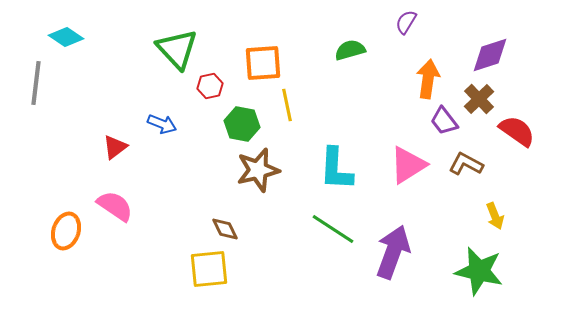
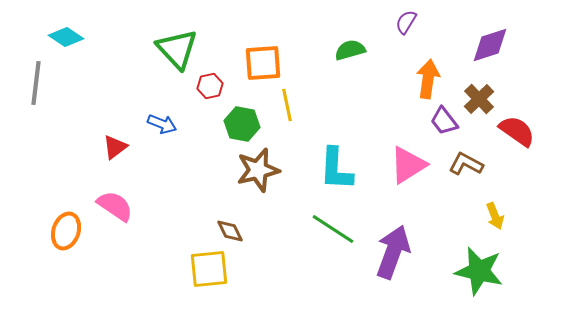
purple diamond: moved 10 px up
brown diamond: moved 5 px right, 2 px down
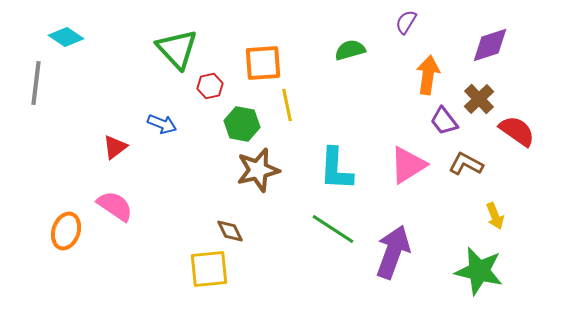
orange arrow: moved 4 px up
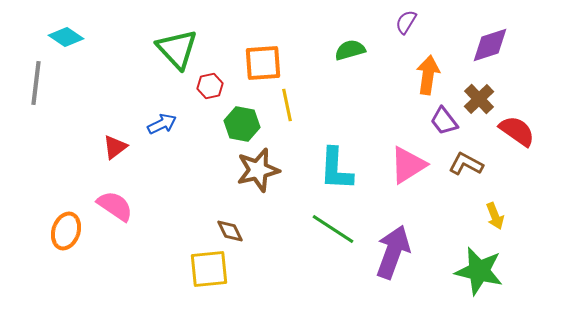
blue arrow: rotated 48 degrees counterclockwise
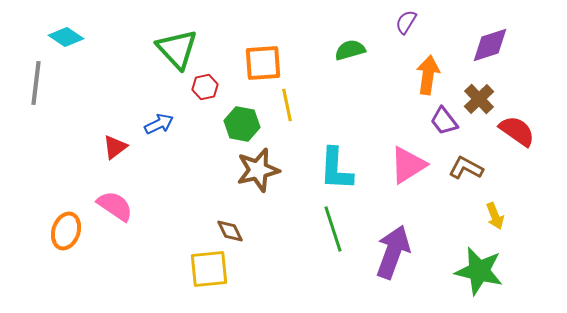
red hexagon: moved 5 px left, 1 px down
blue arrow: moved 3 px left
brown L-shape: moved 4 px down
green line: rotated 39 degrees clockwise
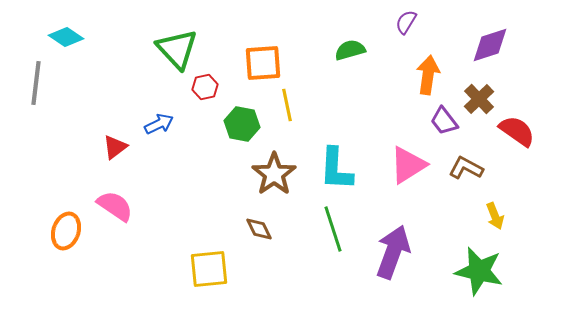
brown star: moved 16 px right, 4 px down; rotated 21 degrees counterclockwise
brown diamond: moved 29 px right, 2 px up
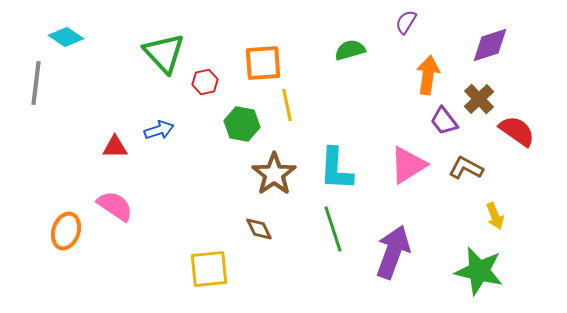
green triangle: moved 13 px left, 4 px down
red hexagon: moved 5 px up
blue arrow: moved 6 px down; rotated 8 degrees clockwise
red triangle: rotated 36 degrees clockwise
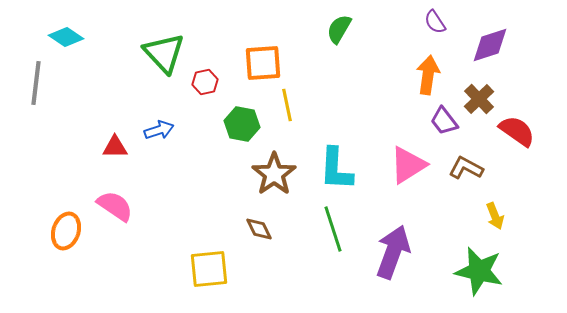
purple semicircle: moved 29 px right; rotated 65 degrees counterclockwise
green semicircle: moved 11 px left, 21 px up; rotated 44 degrees counterclockwise
